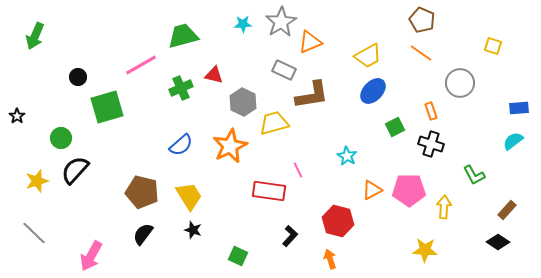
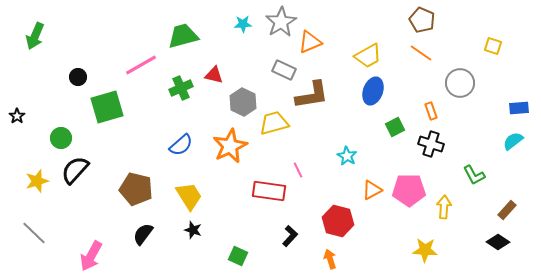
blue ellipse at (373, 91): rotated 24 degrees counterclockwise
brown pentagon at (142, 192): moved 6 px left, 3 px up
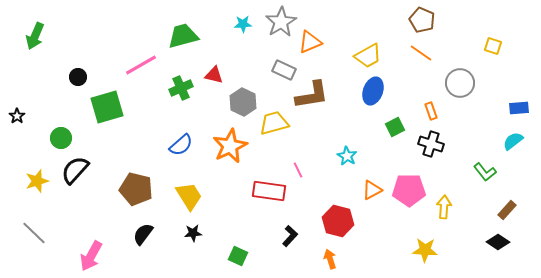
green L-shape at (474, 175): moved 11 px right, 3 px up; rotated 10 degrees counterclockwise
black star at (193, 230): moved 3 px down; rotated 24 degrees counterclockwise
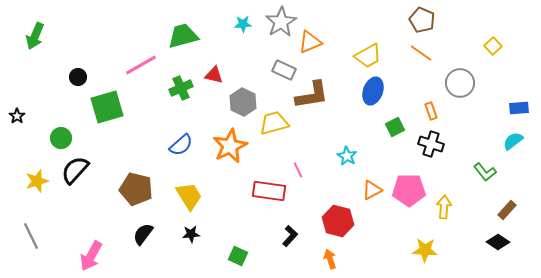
yellow square at (493, 46): rotated 30 degrees clockwise
gray line at (34, 233): moved 3 px left, 3 px down; rotated 20 degrees clockwise
black star at (193, 233): moved 2 px left, 1 px down
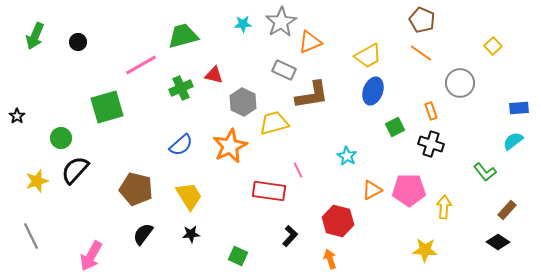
black circle at (78, 77): moved 35 px up
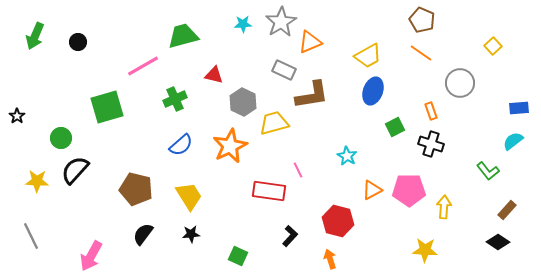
pink line at (141, 65): moved 2 px right, 1 px down
green cross at (181, 88): moved 6 px left, 11 px down
green L-shape at (485, 172): moved 3 px right, 1 px up
yellow star at (37, 181): rotated 20 degrees clockwise
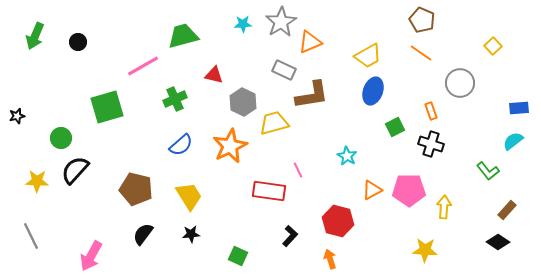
black star at (17, 116): rotated 21 degrees clockwise
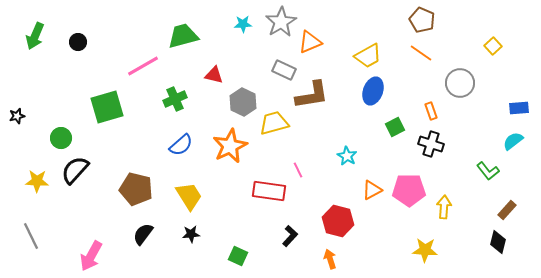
black diamond at (498, 242): rotated 70 degrees clockwise
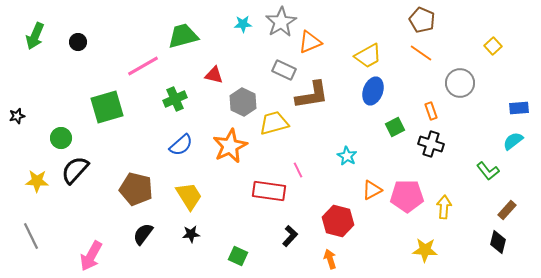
pink pentagon at (409, 190): moved 2 px left, 6 px down
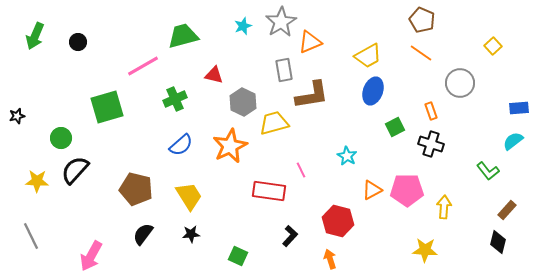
cyan star at (243, 24): moved 2 px down; rotated 18 degrees counterclockwise
gray rectangle at (284, 70): rotated 55 degrees clockwise
pink line at (298, 170): moved 3 px right
pink pentagon at (407, 196): moved 6 px up
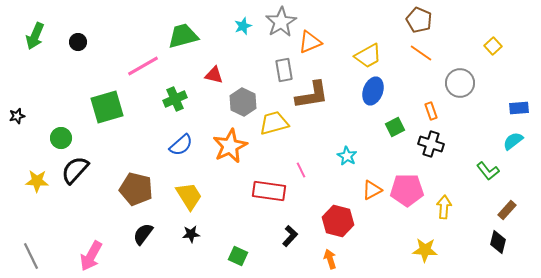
brown pentagon at (422, 20): moved 3 px left
gray line at (31, 236): moved 20 px down
